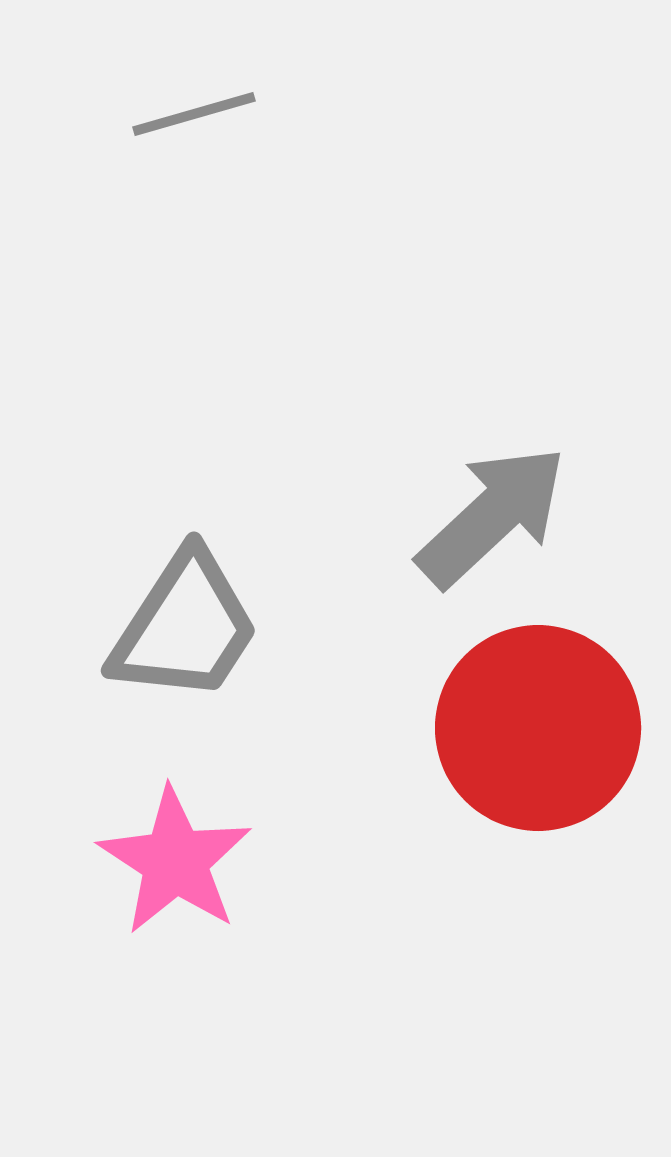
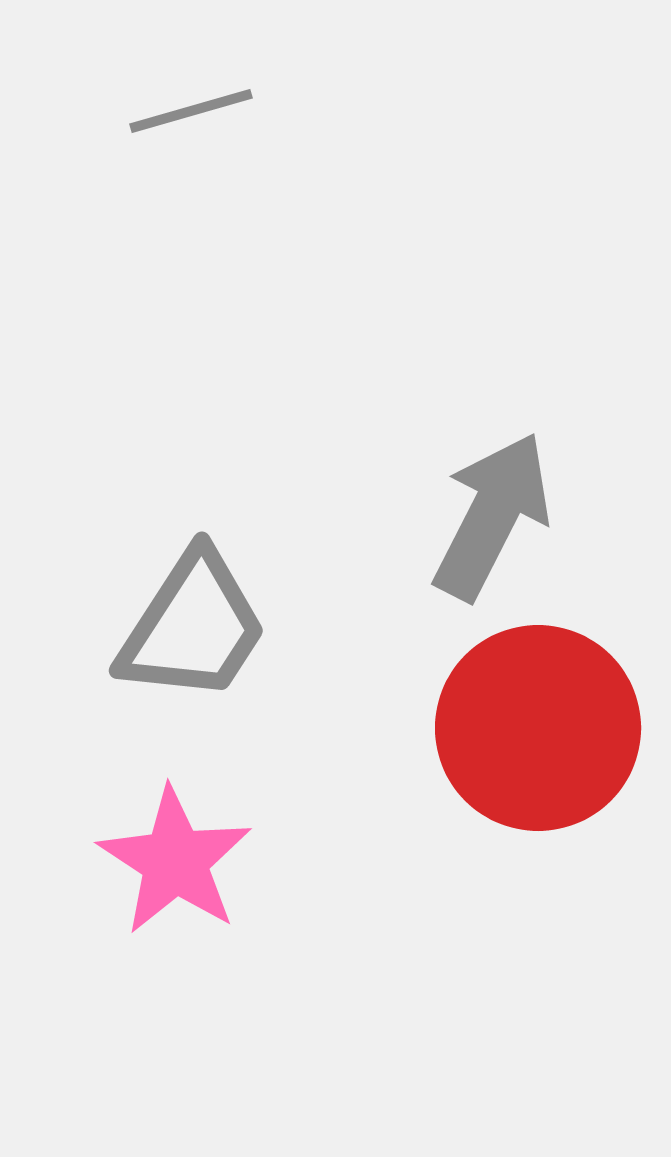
gray line: moved 3 px left, 3 px up
gray arrow: rotated 20 degrees counterclockwise
gray trapezoid: moved 8 px right
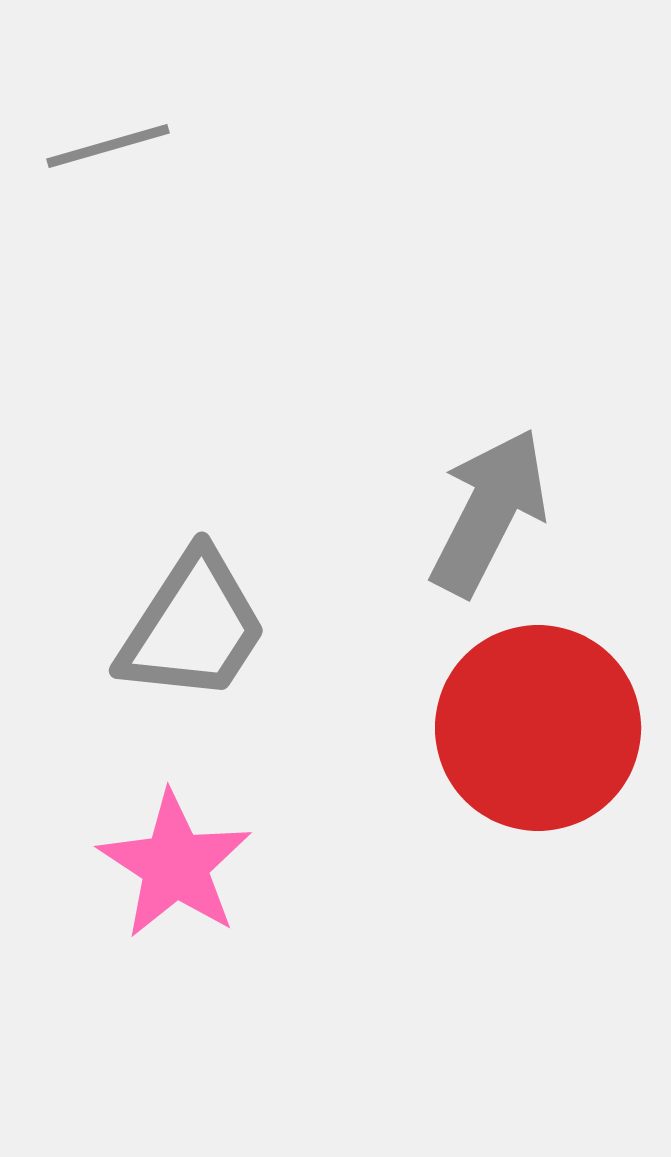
gray line: moved 83 px left, 35 px down
gray arrow: moved 3 px left, 4 px up
pink star: moved 4 px down
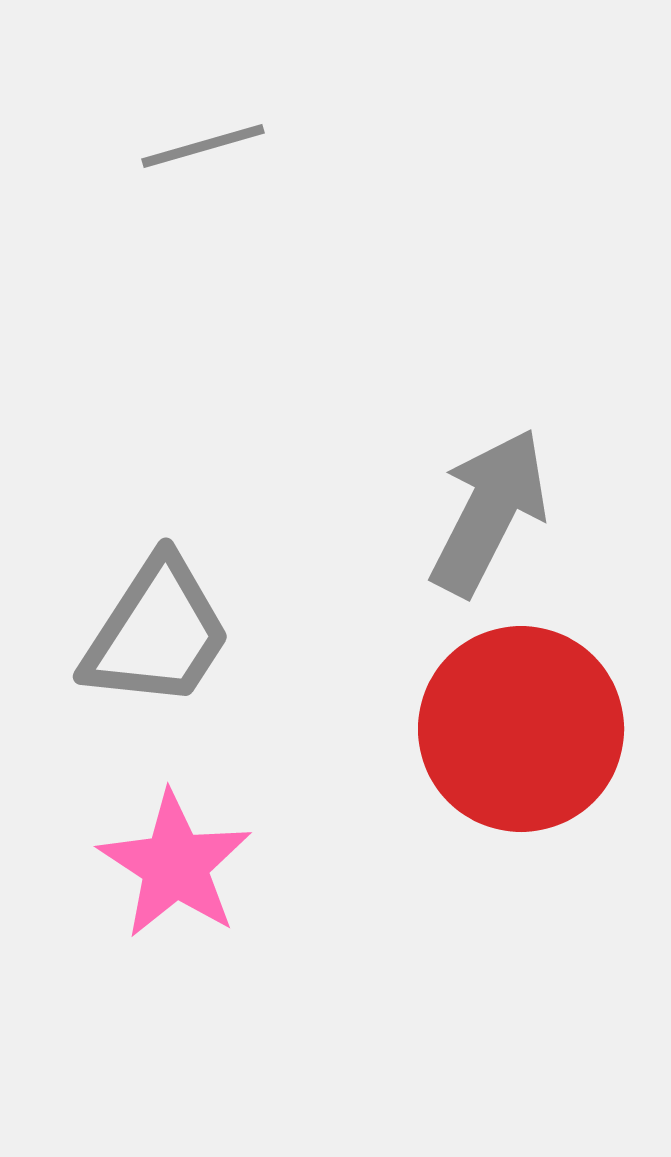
gray line: moved 95 px right
gray trapezoid: moved 36 px left, 6 px down
red circle: moved 17 px left, 1 px down
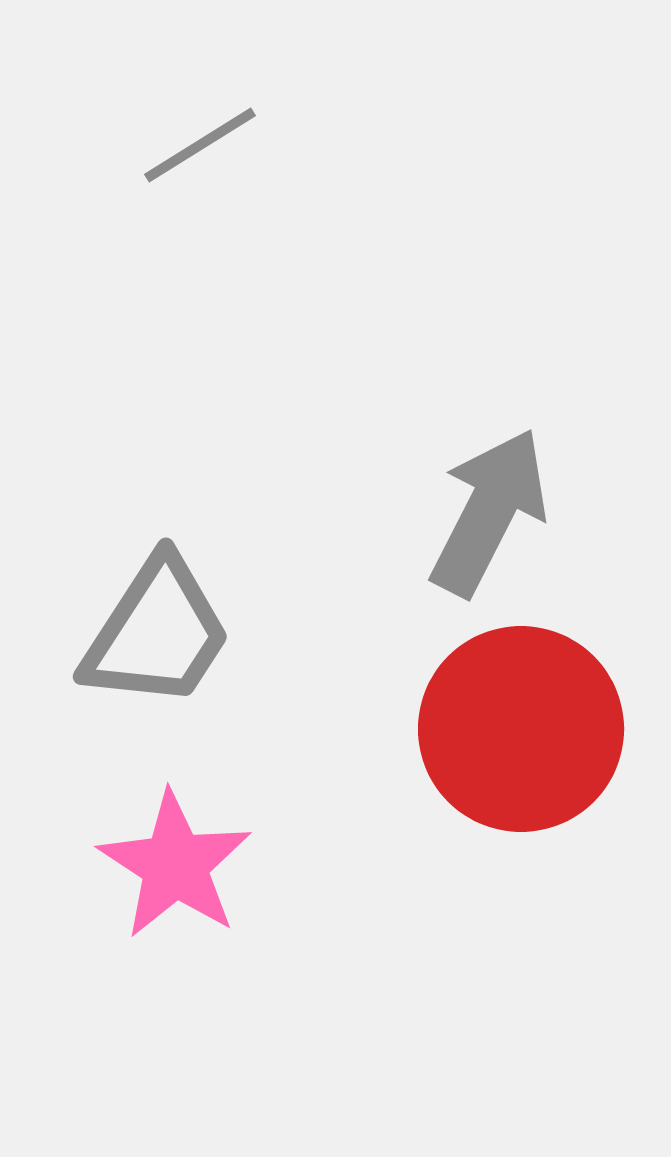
gray line: moved 3 px left, 1 px up; rotated 16 degrees counterclockwise
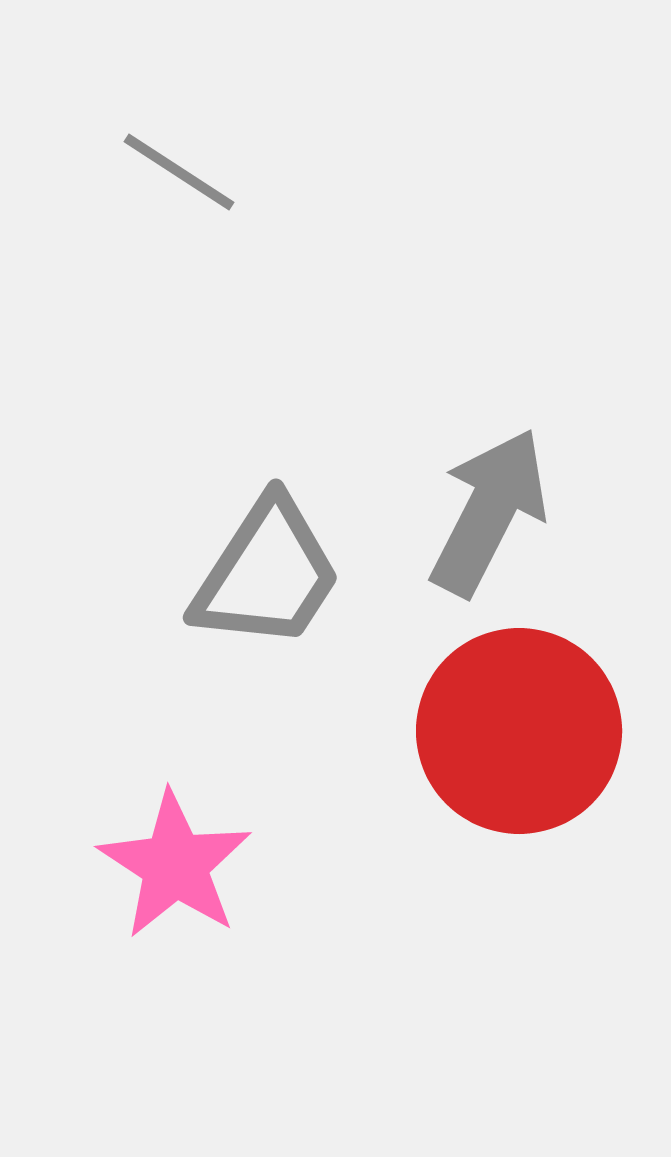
gray line: moved 21 px left, 27 px down; rotated 65 degrees clockwise
gray trapezoid: moved 110 px right, 59 px up
red circle: moved 2 px left, 2 px down
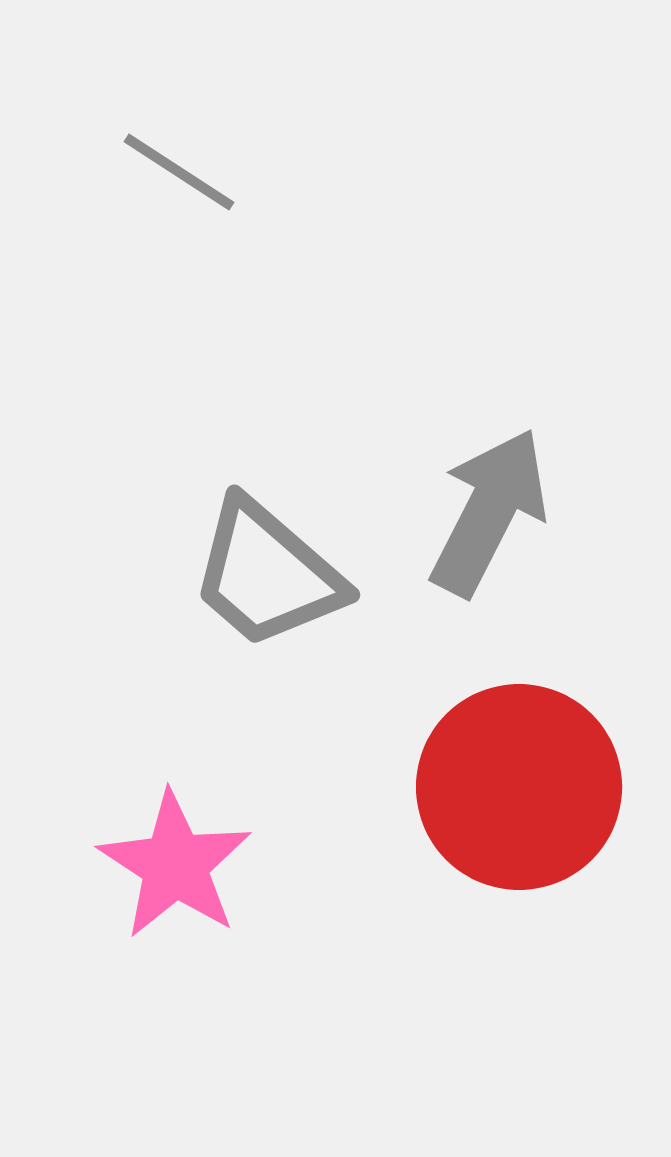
gray trapezoid: rotated 98 degrees clockwise
red circle: moved 56 px down
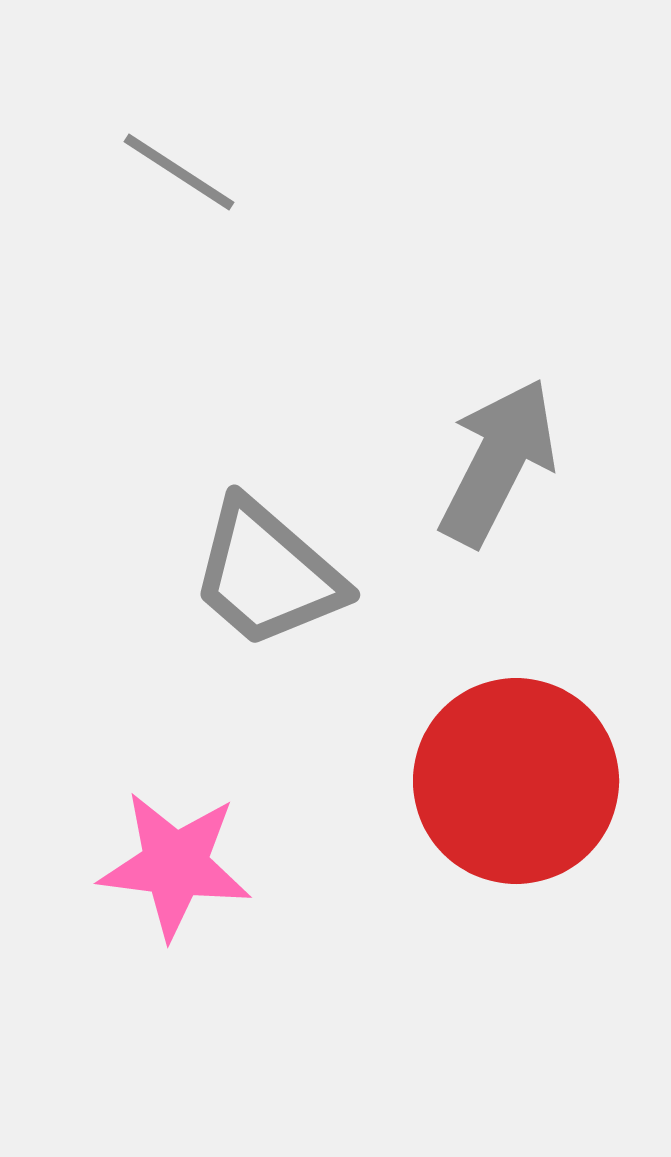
gray arrow: moved 9 px right, 50 px up
red circle: moved 3 px left, 6 px up
pink star: rotated 26 degrees counterclockwise
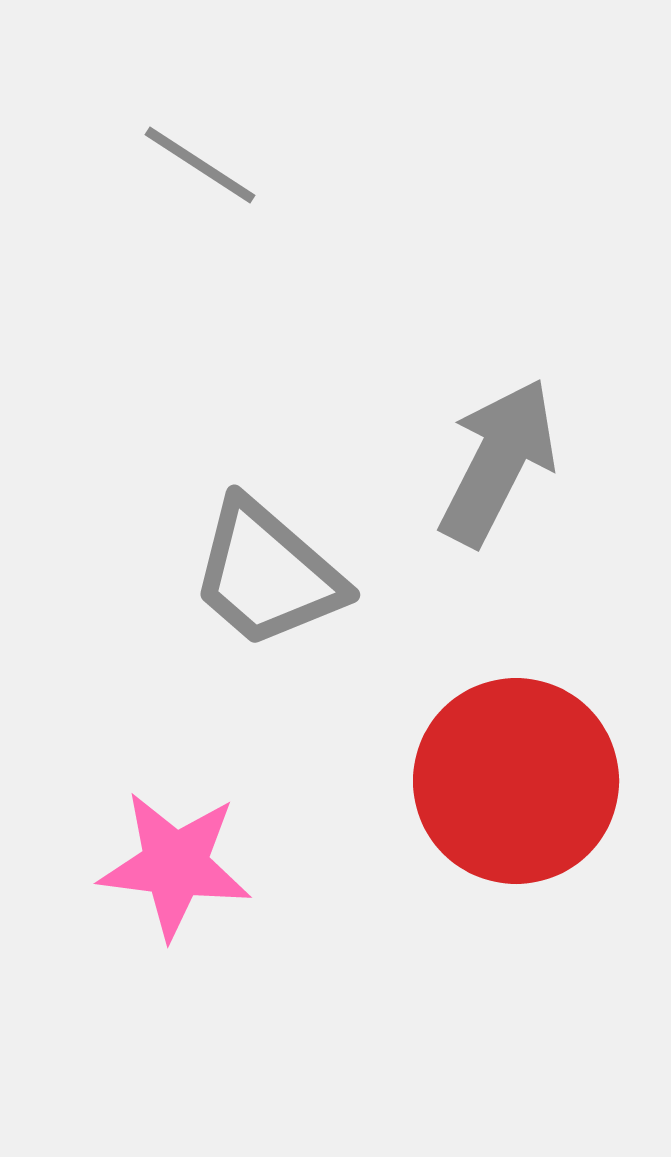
gray line: moved 21 px right, 7 px up
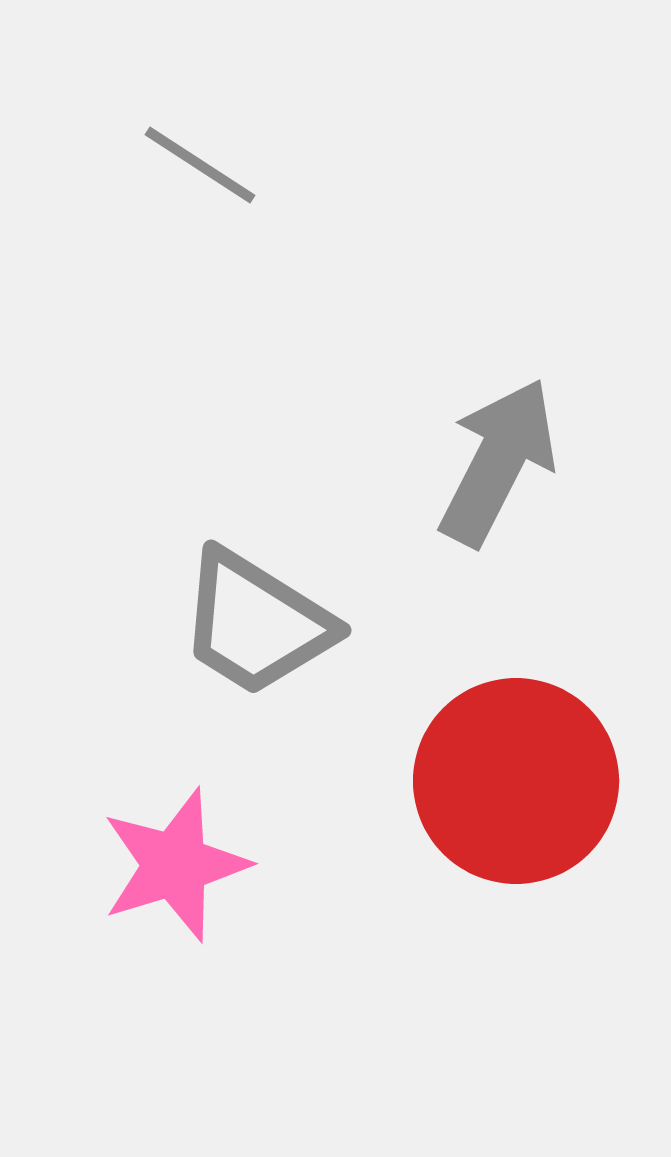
gray trapezoid: moved 11 px left, 49 px down; rotated 9 degrees counterclockwise
pink star: rotated 24 degrees counterclockwise
